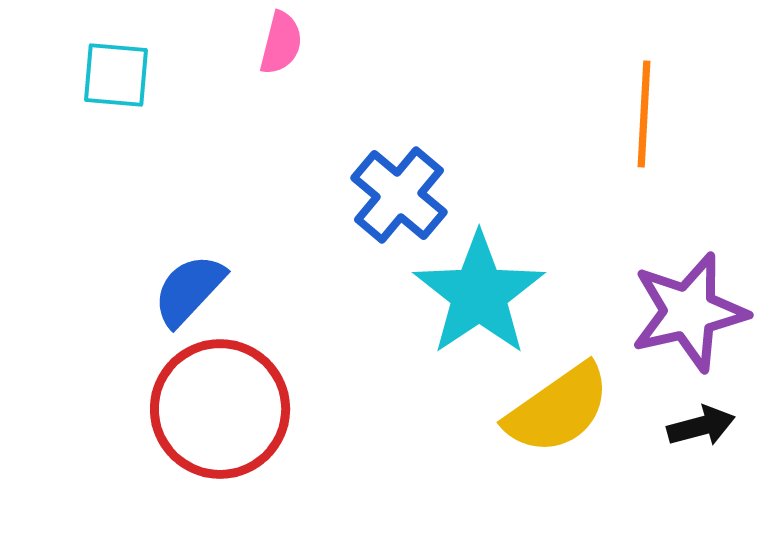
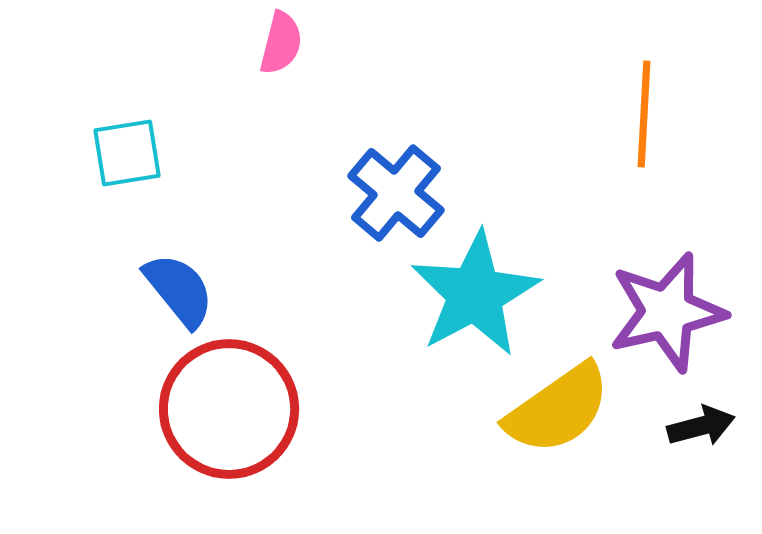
cyan square: moved 11 px right, 78 px down; rotated 14 degrees counterclockwise
blue cross: moved 3 px left, 2 px up
blue semicircle: moved 10 px left; rotated 98 degrees clockwise
cyan star: moved 4 px left; rotated 6 degrees clockwise
purple star: moved 22 px left
red circle: moved 9 px right
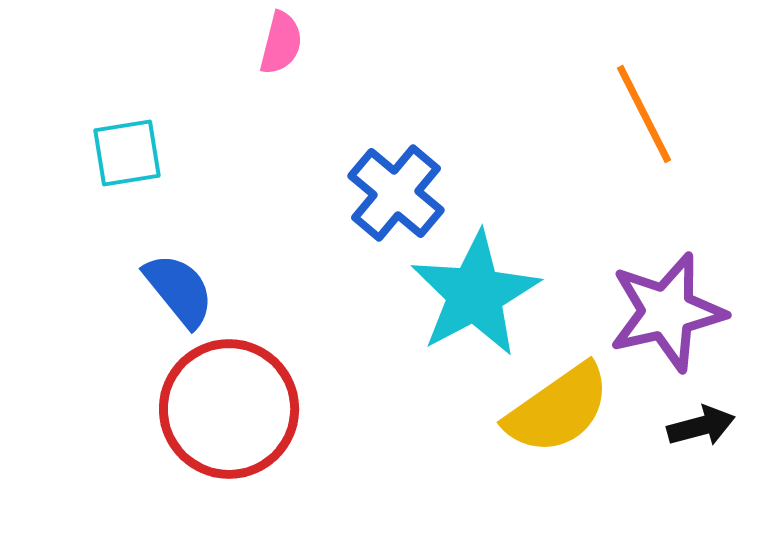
orange line: rotated 30 degrees counterclockwise
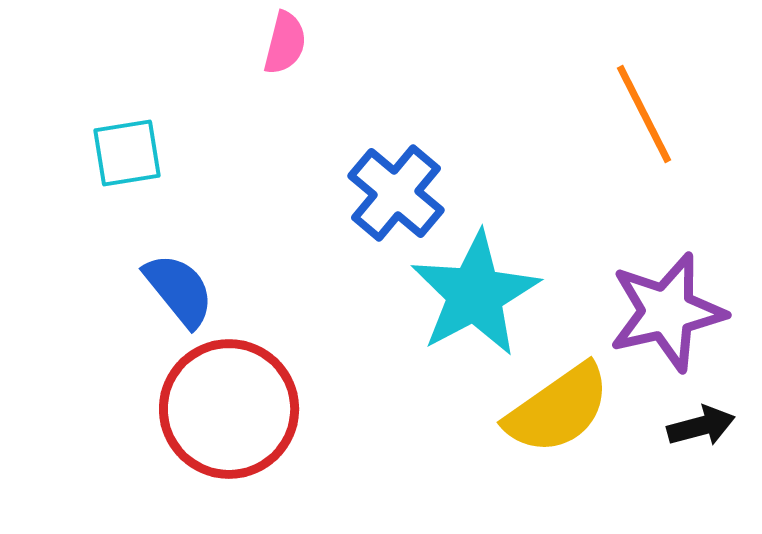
pink semicircle: moved 4 px right
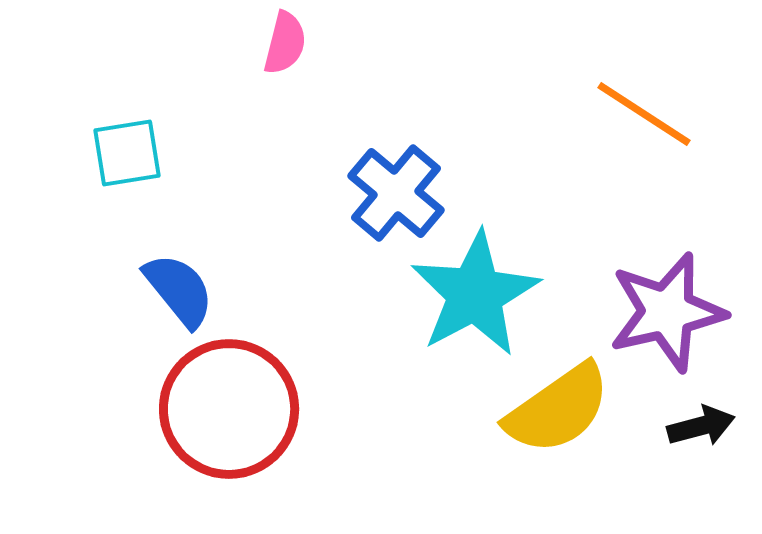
orange line: rotated 30 degrees counterclockwise
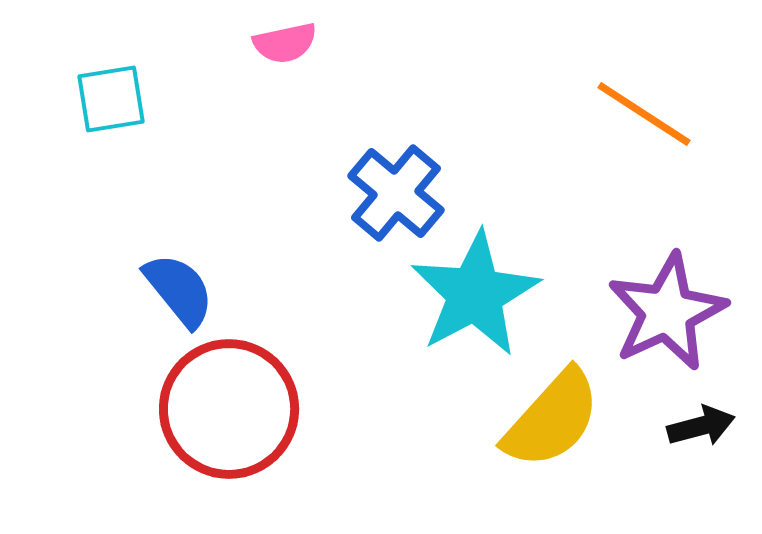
pink semicircle: rotated 64 degrees clockwise
cyan square: moved 16 px left, 54 px up
purple star: rotated 12 degrees counterclockwise
yellow semicircle: moved 6 px left, 10 px down; rotated 13 degrees counterclockwise
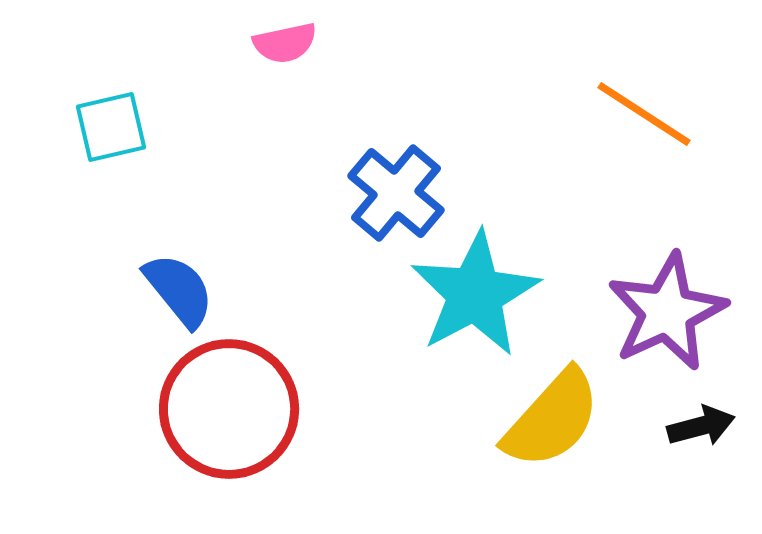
cyan square: moved 28 px down; rotated 4 degrees counterclockwise
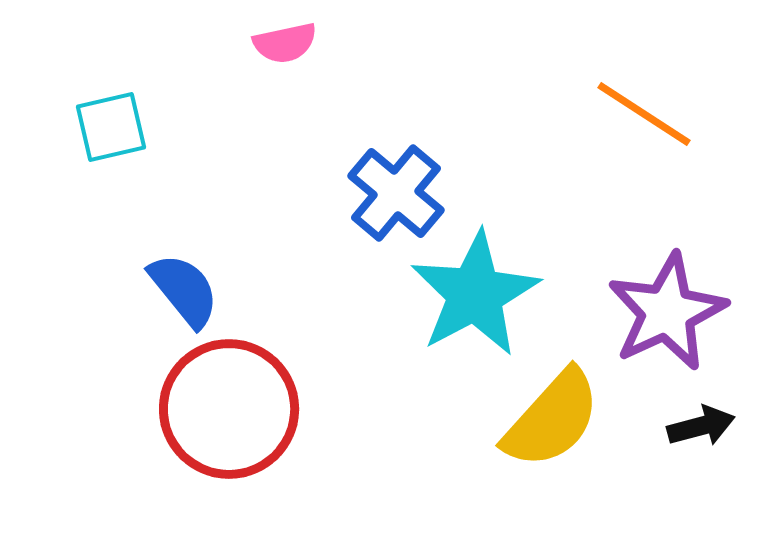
blue semicircle: moved 5 px right
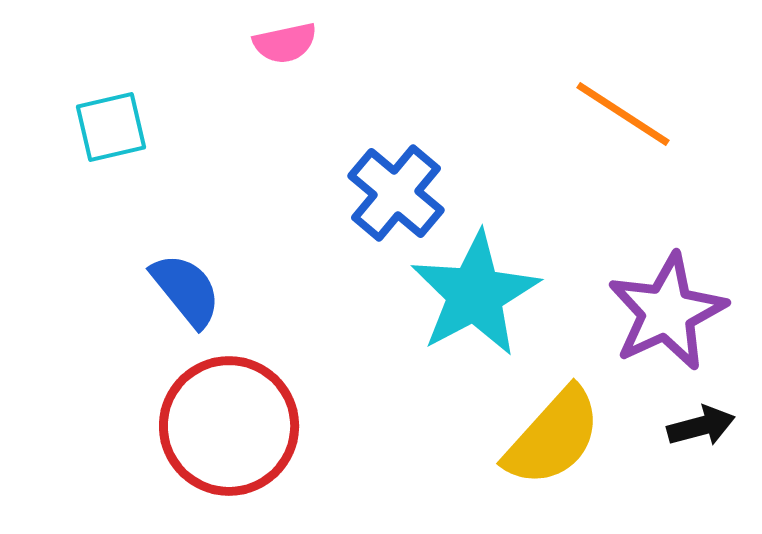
orange line: moved 21 px left
blue semicircle: moved 2 px right
red circle: moved 17 px down
yellow semicircle: moved 1 px right, 18 px down
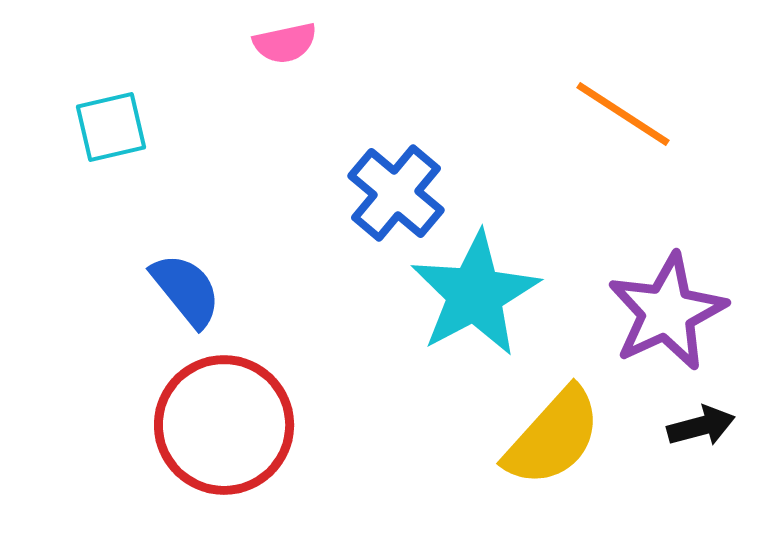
red circle: moved 5 px left, 1 px up
